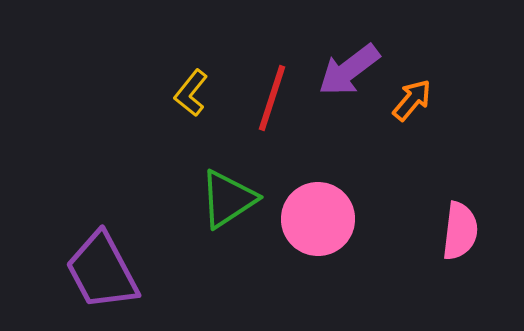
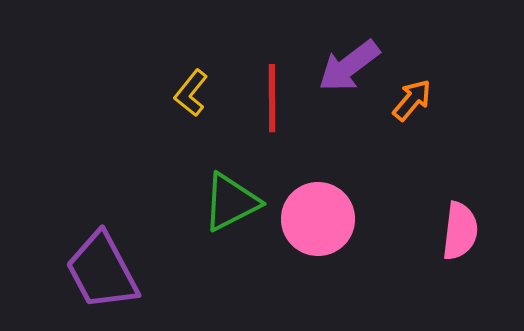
purple arrow: moved 4 px up
red line: rotated 18 degrees counterclockwise
green triangle: moved 3 px right, 3 px down; rotated 6 degrees clockwise
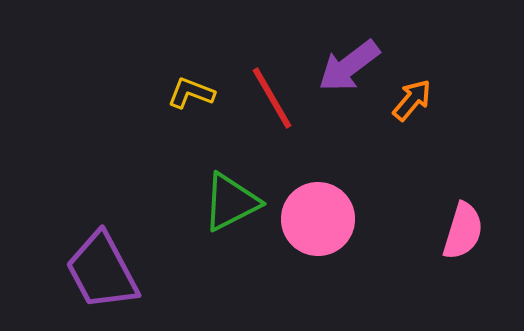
yellow L-shape: rotated 72 degrees clockwise
red line: rotated 30 degrees counterclockwise
pink semicircle: moved 3 px right; rotated 10 degrees clockwise
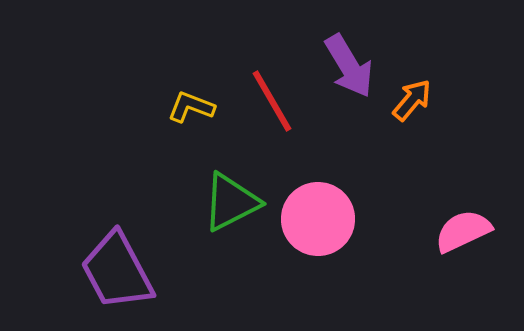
purple arrow: rotated 84 degrees counterclockwise
yellow L-shape: moved 14 px down
red line: moved 3 px down
pink semicircle: rotated 132 degrees counterclockwise
purple trapezoid: moved 15 px right
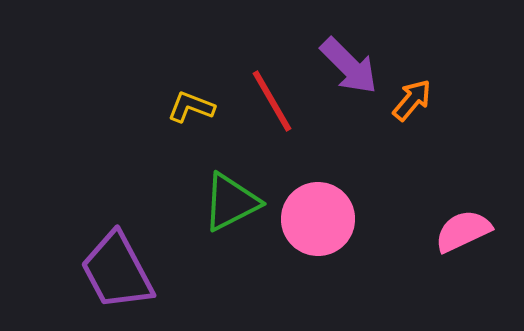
purple arrow: rotated 14 degrees counterclockwise
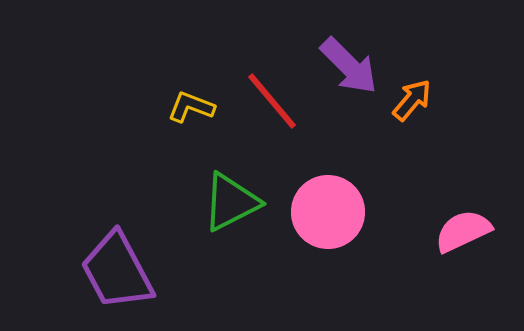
red line: rotated 10 degrees counterclockwise
pink circle: moved 10 px right, 7 px up
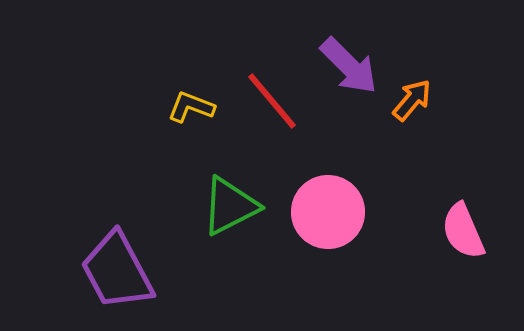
green triangle: moved 1 px left, 4 px down
pink semicircle: rotated 88 degrees counterclockwise
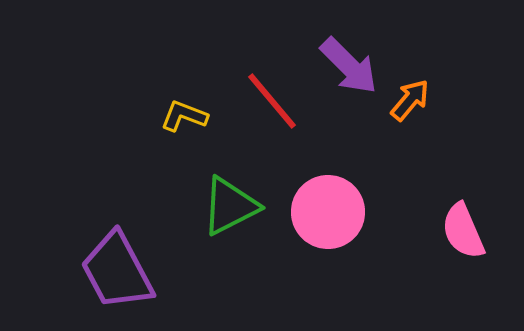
orange arrow: moved 2 px left
yellow L-shape: moved 7 px left, 9 px down
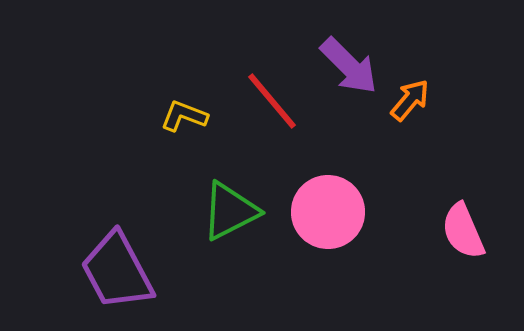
green triangle: moved 5 px down
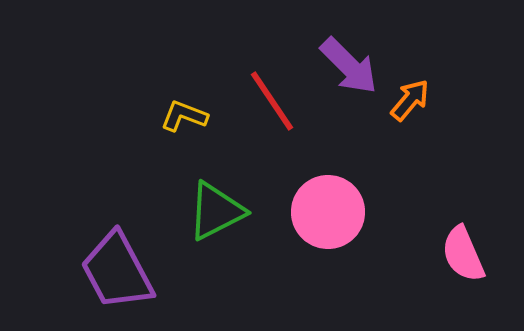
red line: rotated 6 degrees clockwise
green triangle: moved 14 px left
pink semicircle: moved 23 px down
